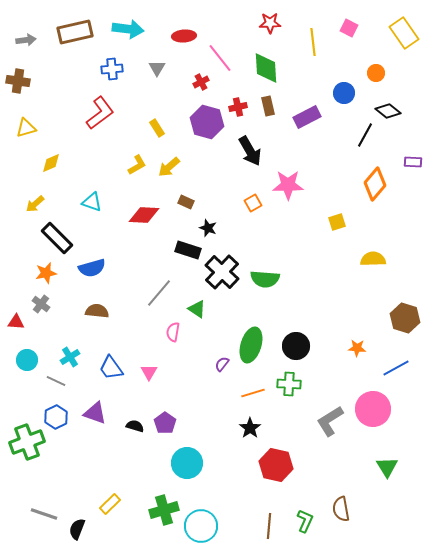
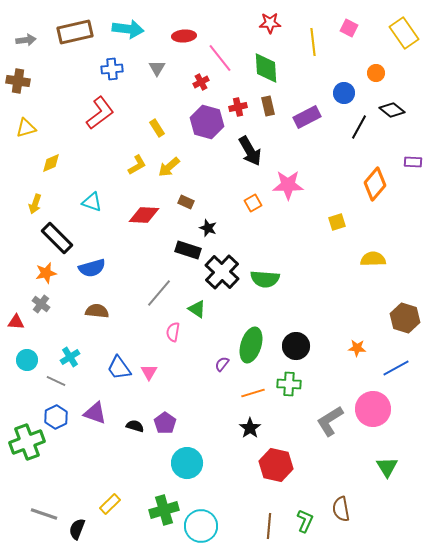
black diamond at (388, 111): moved 4 px right, 1 px up
black line at (365, 135): moved 6 px left, 8 px up
yellow arrow at (35, 204): rotated 30 degrees counterclockwise
blue trapezoid at (111, 368): moved 8 px right
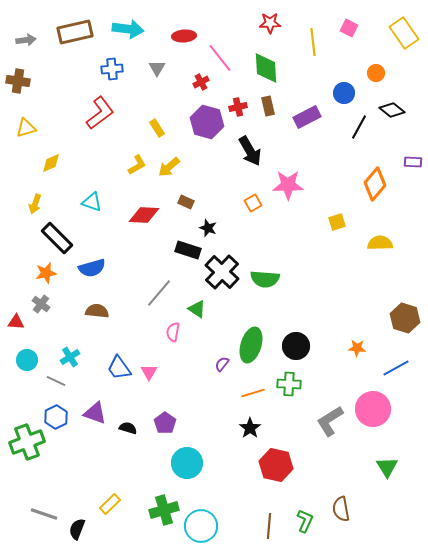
yellow semicircle at (373, 259): moved 7 px right, 16 px up
black semicircle at (135, 426): moved 7 px left, 2 px down
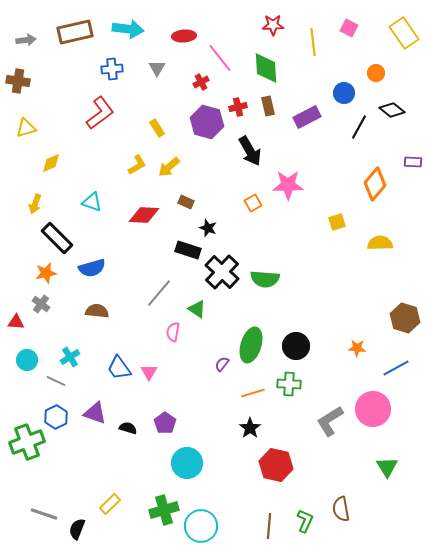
red star at (270, 23): moved 3 px right, 2 px down
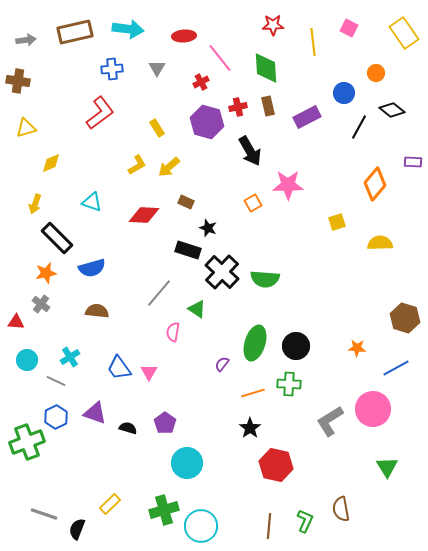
green ellipse at (251, 345): moved 4 px right, 2 px up
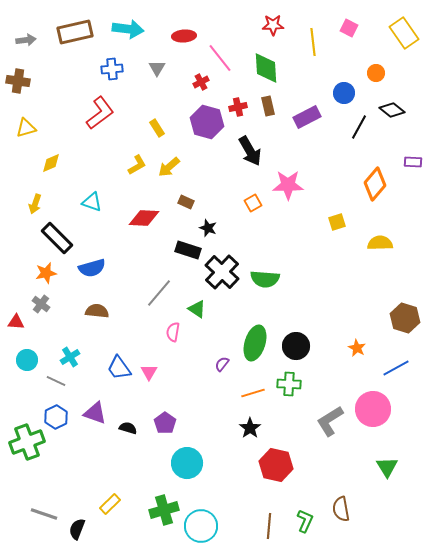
red diamond at (144, 215): moved 3 px down
orange star at (357, 348): rotated 24 degrees clockwise
